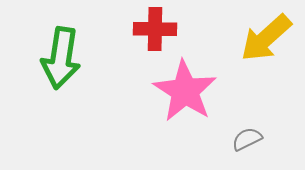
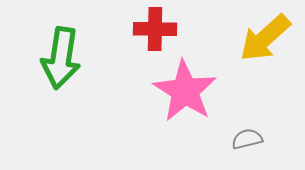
yellow arrow: moved 1 px left
gray semicircle: rotated 12 degrees clockwise
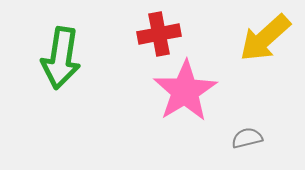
red cross: moved 4 px right, 5 px down; rotated 12 degrees counterclockwise
pink star: rotated 8 degrees clockwise
gray semicircle: moved 1 px up
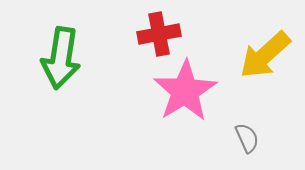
yellow arrow: moved 17 px down
gray semicircle: rotated 80 degrees clockwise
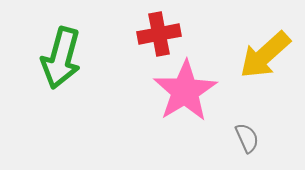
green arrow: rotated 6 degrees clockwise
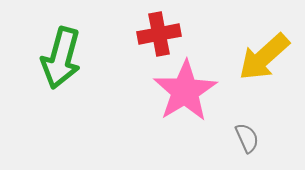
yellow arrow: moved 1 px left, 2 px down
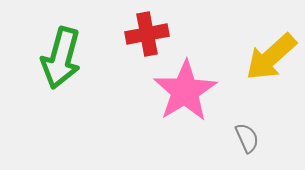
red cross: moved 12 px left
yellow arrow: moved 7 px right
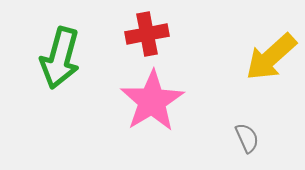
green arrow: moved 1 px left
pink star: moved 33 px left, 10 px down
